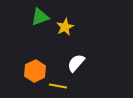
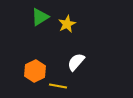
green triangle: rotated 12 degrees counterclockwise
yellow star: moved 2 px right, 3 px up
white semicircle: moved 1 px up
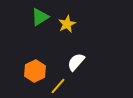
yellow line: rotated 60 degrees counterclockwise
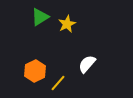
white semicircle: moved 11 px right, 2 px down
yellow line: moved 3 px up
